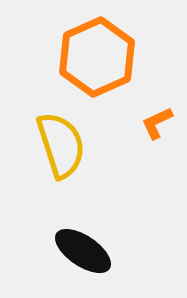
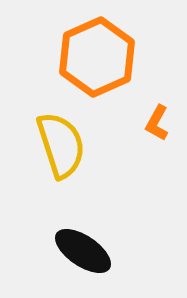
orange L-shape: rotated 36 degrees counterclockwise
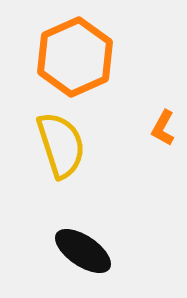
orange hexagon: moved 22 px left
orange L-shape: moved 6 px right, 5 px down
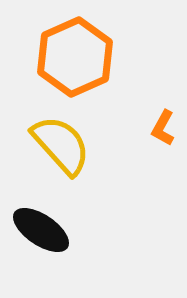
yellow semicircle: rotated 24 degrees counterclockwise
black ellipse: moved 42 px left, 21 px up
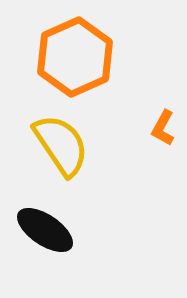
yellow semicircle: rotated 8 degrees clockwise
black ellipse: moved 4 px right
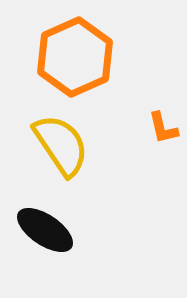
orange L-shape: rotated 42 degrees counterclockwise
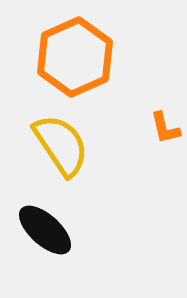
orange L-shape: moved 2 px right
black ellipse: rotated 8 degrees clockwise
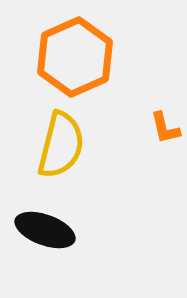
yellow semicircle: rotated 48 degrees clockwise
black ellipse: rotated 22 degrees counterclockwise
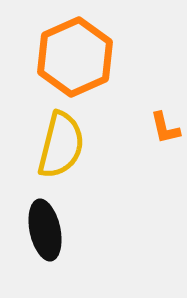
black ellipse: rotated 58 degrees clockwise
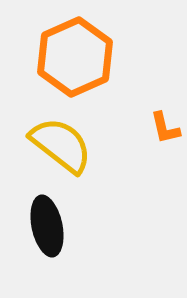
yellow semicircle: rotated 66 degrees counterclockwise
black ellipse: moved 2 px right, 4 px up
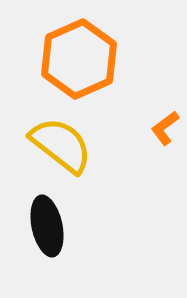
orange hexagon: moved 4 px right, 2 px down
orange L-shape: rotated 66 degrees clockwise
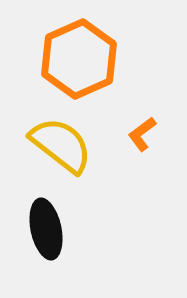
orange L-shape: moved 23 px left, 6 px down
black ellipse: moved 1 px left, 3 px down
